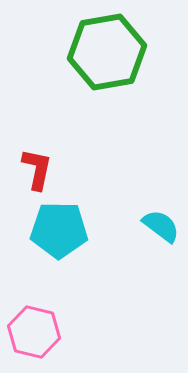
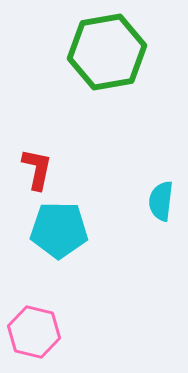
cyan semicircle: moved 25 px up; rotated 120 degrees counterclockwise
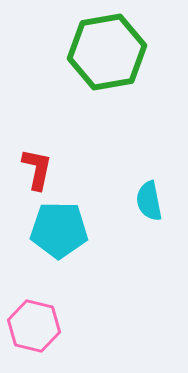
cyan semicircle: moved 12 px left; rotated 18 degrees counterclockwise
pink hexagon: moved 6 px up
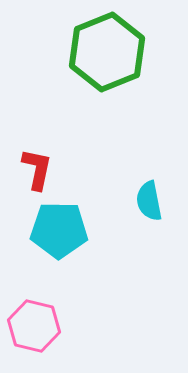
green hexagon: rotated 12 degrees counterclockwise
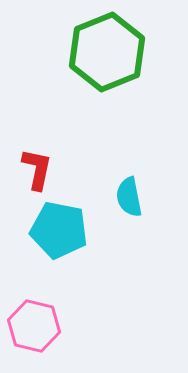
cyan semicircle: moved 20 px left, 4 px up
cyan pentagon: rotated 10 degrees clockwise
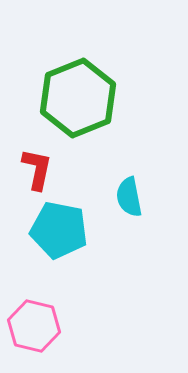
green hexagon: moved 29 px left, 46 px down
